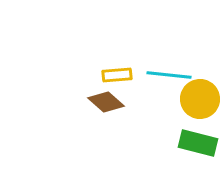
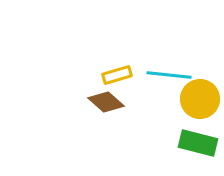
yellow rectangle: rotated 12 degrees counterclockwise
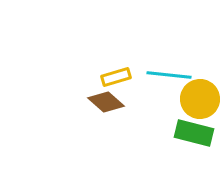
yellow rectangle: moved 1 px left, 2 px down
green rectangle: moved 4 px left, 10 px up
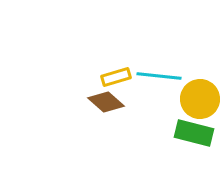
cyan line: moved 10 px left, 1 px down
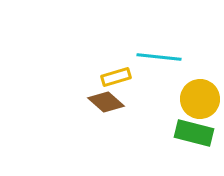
cyan line: moved 19 px up
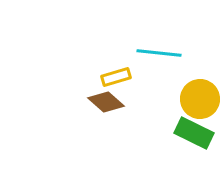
cyan line: moved 4 px up
green rectangle: rotated 12 degrees clockwise
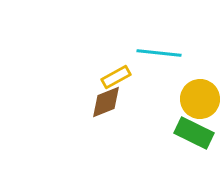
yellow rectangle: rotated 12 degrees counterclockwise
brown diamond: rotated 63 degrees counterclockwise
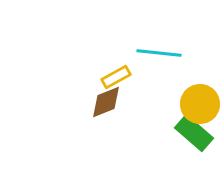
yellow circle: moved 5 px down
green rectangle: rotated 15 degrees clockwise
